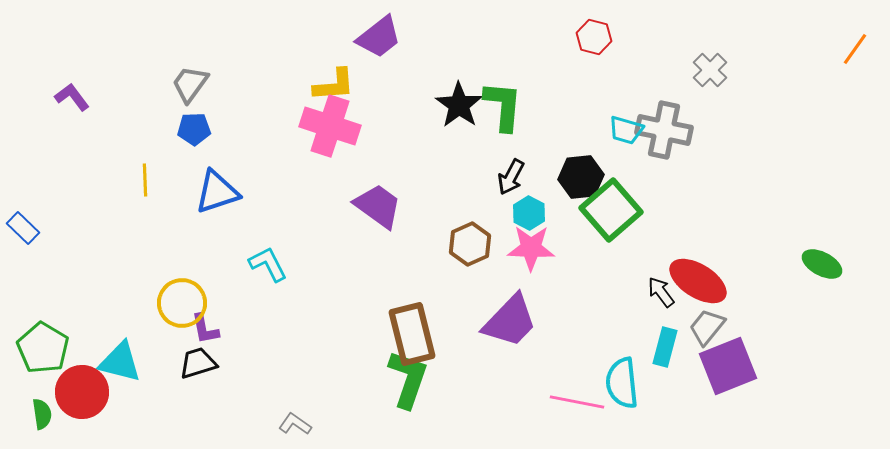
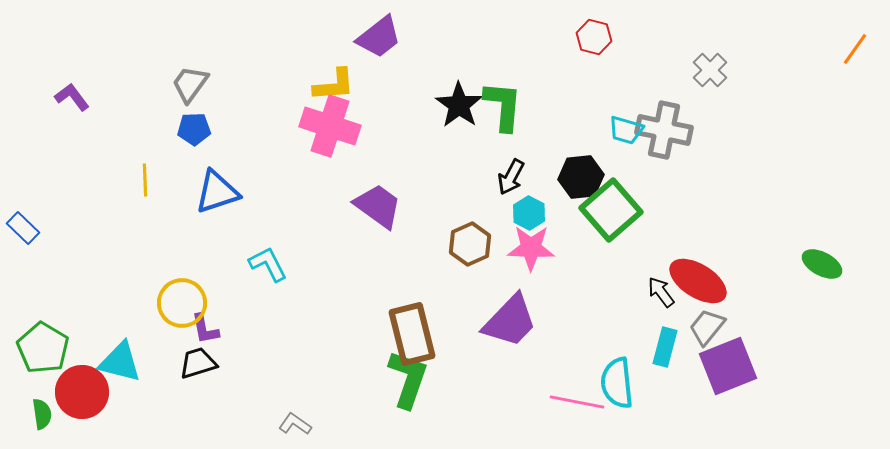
cyan semicircle at (622, 383): moved 5 px left
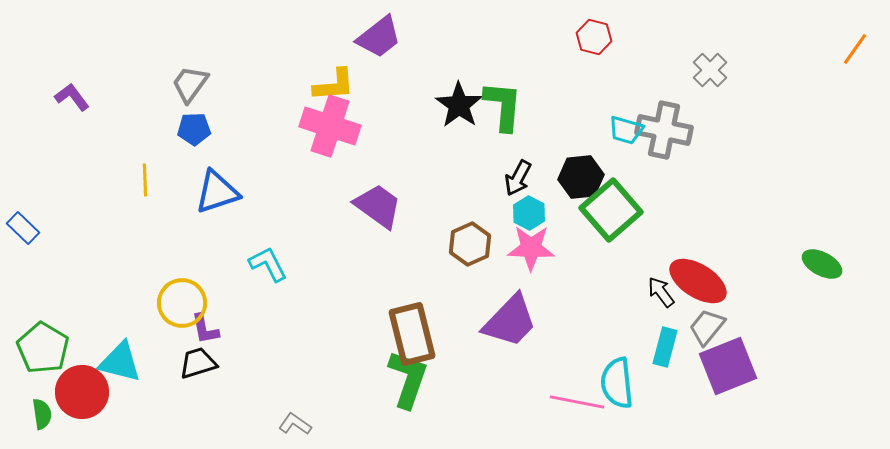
black arrow at (511, 177): moved 7 px right, 1 px down
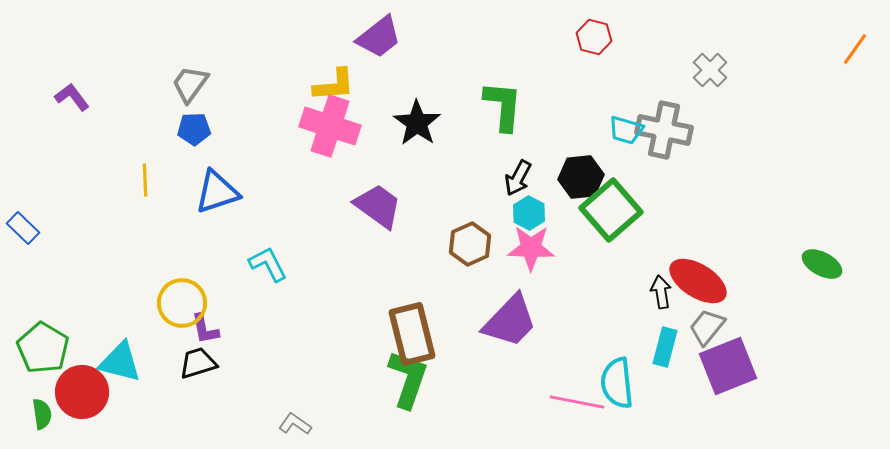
black star at (459, 105): moved 42 px left, 18 px down
black arrow at (661, 292): rotated 28 degrees clockwise
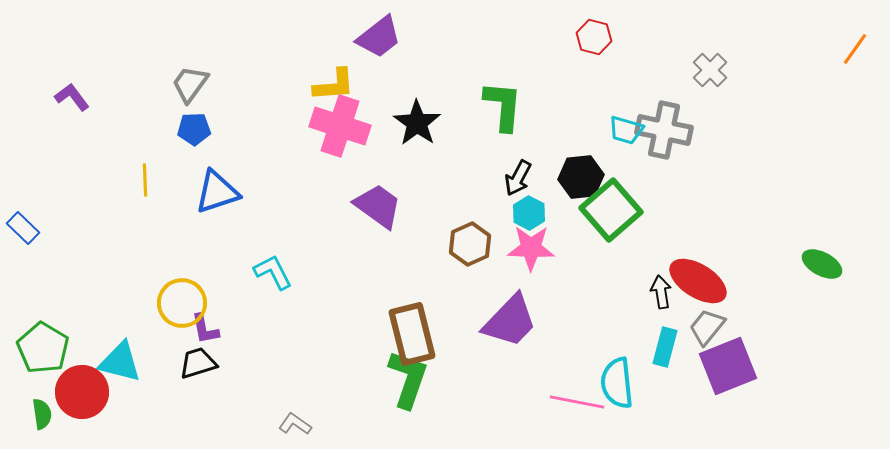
pink cross at (330, 126): moved 10 px right
cyan L-shape at (268, 264): moved 5 px right, 8 px down
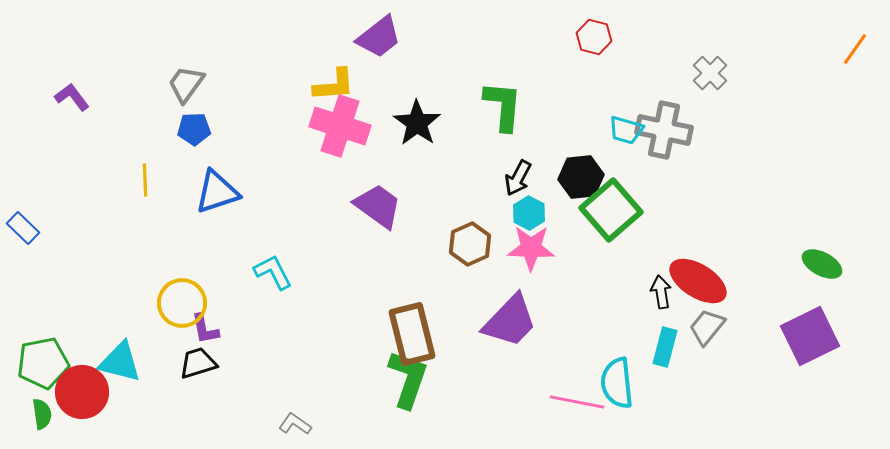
gray cross at (710, 70): moved 3 px down
gray trapezoid at (190, 84): moved 4 px left
green pentagon at (43, 348): moved 15 px down; rotated 30 degrees clockwise
purple square at (728, 366): moved 82 px right, 30 px up; rotated 4 degrees counterclockwise
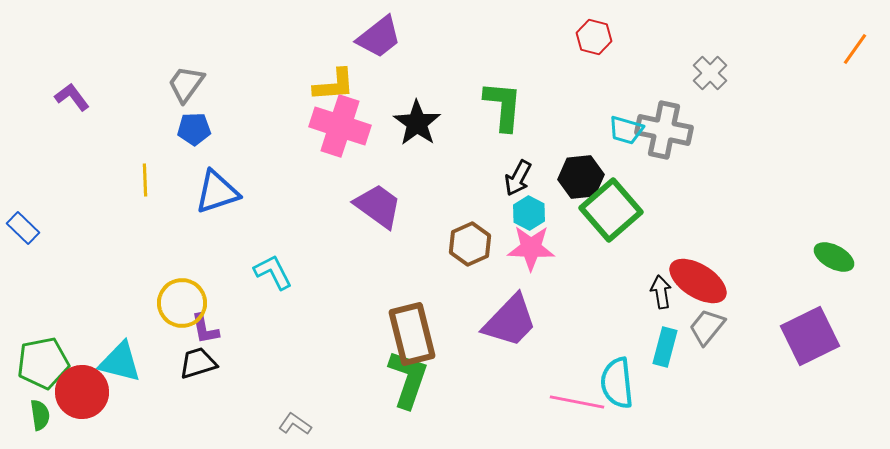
green ellipse at (822, 264): moved 12 px right, 7 px up
green semicircle at (42, 414): moved 2 px left, 1 px down
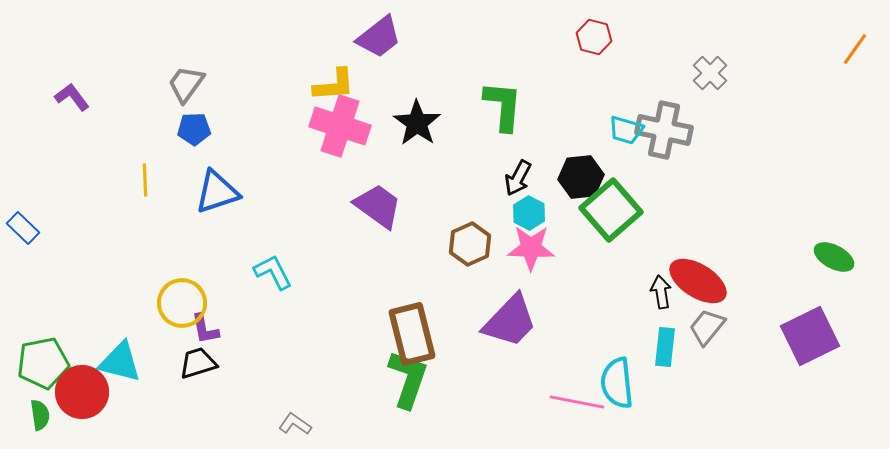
cyan rectangle at (665, 347): rotated 9 degrees counterclockwise
